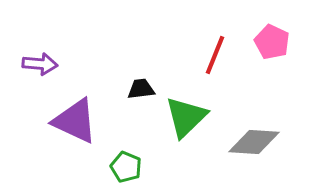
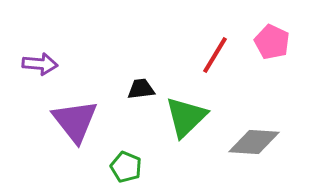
red line: rotated 9 degrees clockwise
purple triangle: rotated 27 degrees clockwise
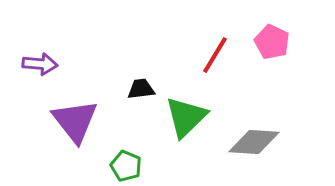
green pentagon: moved 1 px up
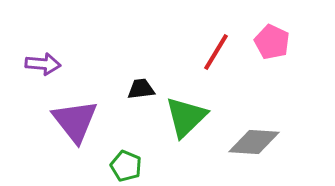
red line: moved 1 px right, 3 px up
purple arrow: moved 3 px right
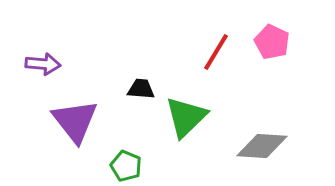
black trapezoid: rotated 12 degrees clockwise
gray diamond: moved 8 px right, 4 px down
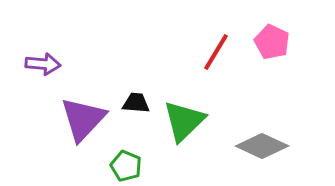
black trapezoid: moved 5 px left, 14 px down
green triangle: moved 2 px left, 4 px down
purple triangle: moved 8 px right, 2 px up; rotated 21 degrees clockwise
gray diamond: rotated 21 degrees clockwise
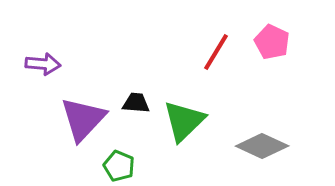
green pentagon: moved 7 px left
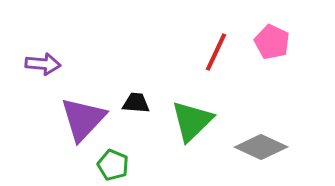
red line: rotated 6 degrees counterclockwise
green triangle: moved 8 px right
gray diamond: moved 1 px left, 1 px down
green pentagon: moved 6 px left, 1 px up
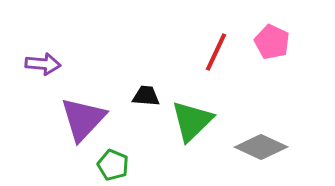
black trapezoid: moved 10 px right, 7 px up
